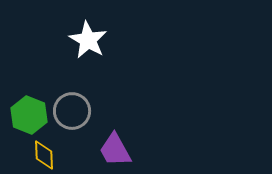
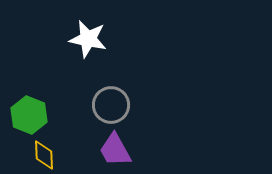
white star: moved 1 px up; rotated 18 degrees counterclockwise
gray circle: moved 39 px right, 6 px up
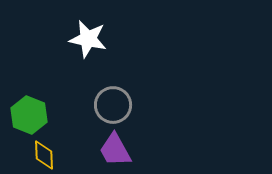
gray circle: moved 2 px right
